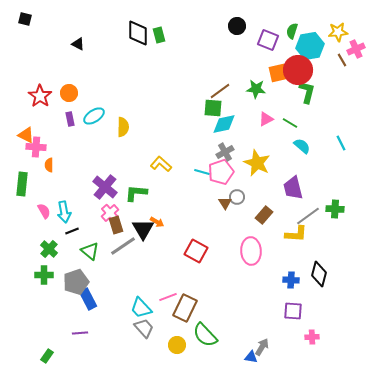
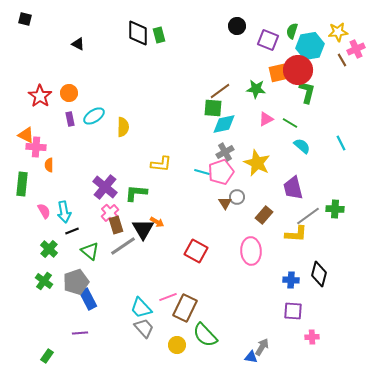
yellow L-shape at (161, 164): rotated 145 degrees clockwise
green cross at (44, 275): moved 6 px down; rotated 36 degrees clockwise
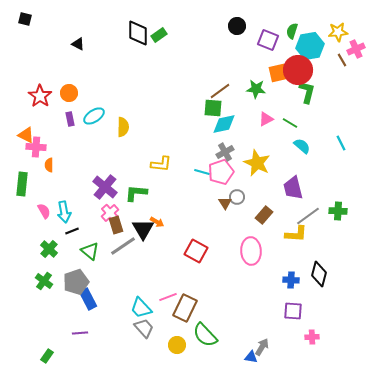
green rectangle at (159, 35): rotated 70 degrees clockwise
green cross at (335, 209): moved 3 px right, 2 px down
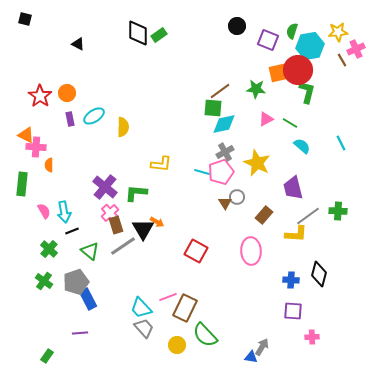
orange circle at (69, 93): moved 2 px left
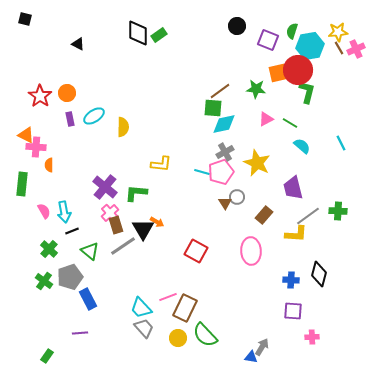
brown line at (342, 60): moved 3 px left, 12 px up
gray pentagon at (76, 282): moved 6 px left, 5 px up
yellow circle at (177, 345): moved 1 px right, 7 px up
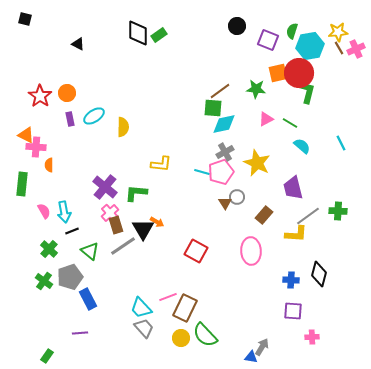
red circle at (298, 70): moved 1 px right, 3 px down
yellow circle at (178, 338): moved 3 px right
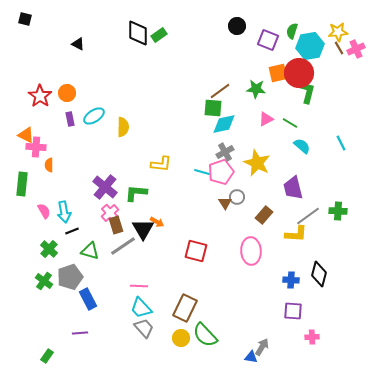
green triangle at (90, 251): rotated 24 degrees counterclockwise
red square at (196, 251): rotated 15 degrees counterclockwise
pink line at (168, 297): moved 29 px left, 11 px up; rotated 24 degrees clockwise
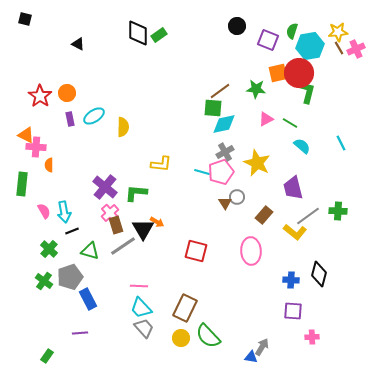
yellow L-shape at (296, 234): moved 1 px left, 2 px up; rotated 35 degrees clockwise
green semicircle at (205, 335): moved 3 px right, 1 px down
